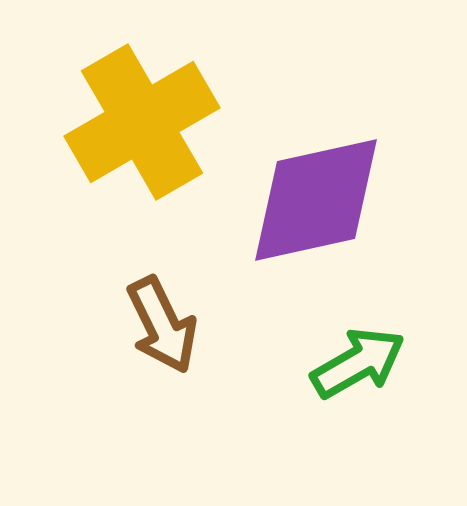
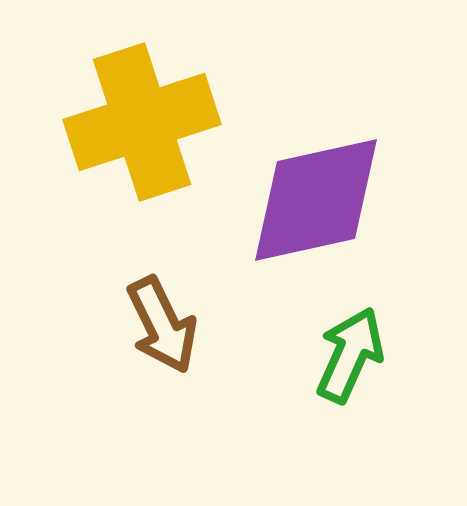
yellow cross: rotated 12 degrees clockwise
green arrow: moved 8 px left, 8 px up; rotated 36 degrees counterclockwise
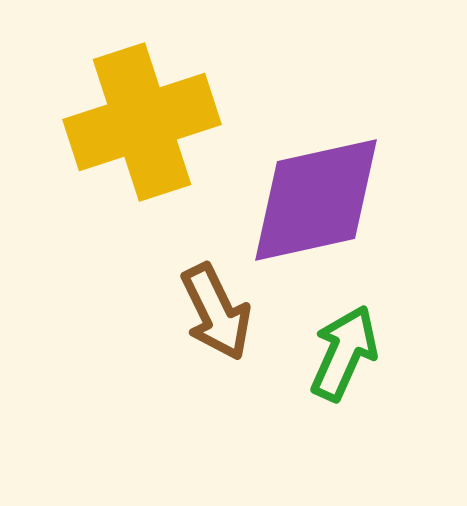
brown arrow: moved 54 px right, 13 px up
green arrow: moved 6 px left, 2 px up
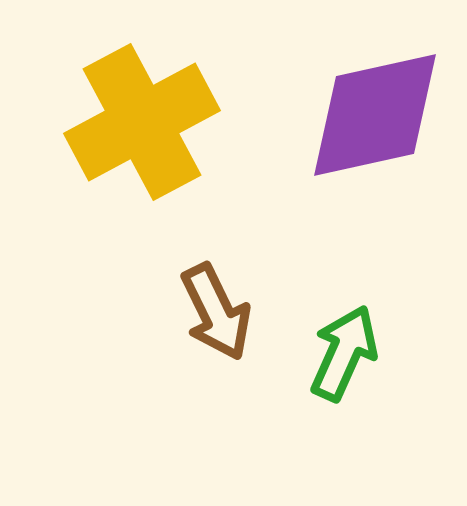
yellow cross: rotated 10 degrees counterclockwise
purple diamond: moved 59 px right, 85 px up
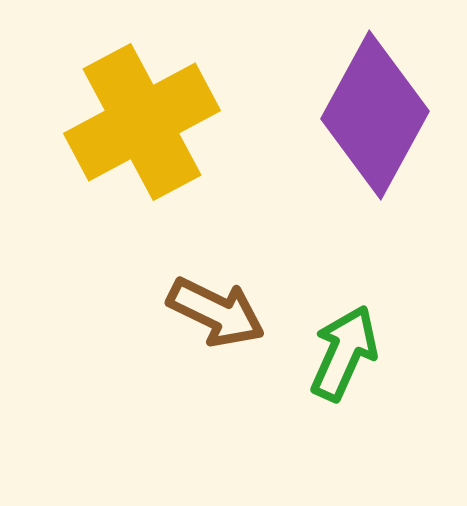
purple diamond: rotated 49 degrees counterclockwise
brown arrow: rotated 38 degrees counterclockwise
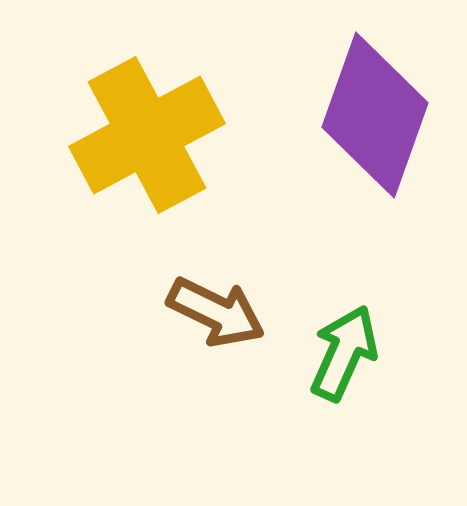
purple diamond: rotated 9 degrees counterclockwise
yellow cross: moved 5 px right, 13 px down
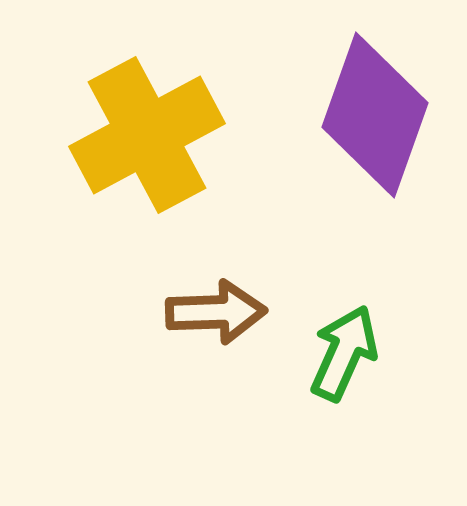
brown arrow: rotated 28 degrees counterclockwise
